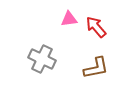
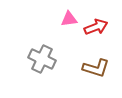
red arrow: rotated 110 degrees clockwise
brown L-shape: rotated 28 degrees clockwise
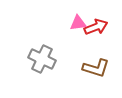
pink triangle: moved 9 px right, 4 px down
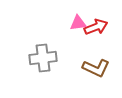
gray cross: moved 1 px right, 1 px up; rotated 32 degrees counterclockwise
brown L-shape: rotated 8 degrees clockwise
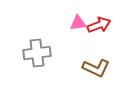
red arrow: moved 3 px right, 2 px up
gray cross: moved 6 px left, 5 px up
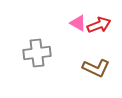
pink triangle: rotated 36 degrees clockwise
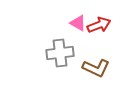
gray cross: moved 23 px right
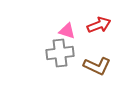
pink triangle: moved 11 px left, 8 px down; rotated 12 degrees counterclockwise
brown L-shape: moved 1 px right, 2 px up
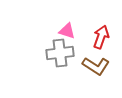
red arrow: moved 2 px right, 12 px down; rotated 50 degrees counterclockwise
brown L-shape: moved 1 px left; rotated 8 degrees clockwise
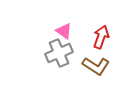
pink triangle: moved 3 px left; rotated 18 degrees clockwise
gray cross: moved 1 px left; rotated 16 degrees counterclockwise
